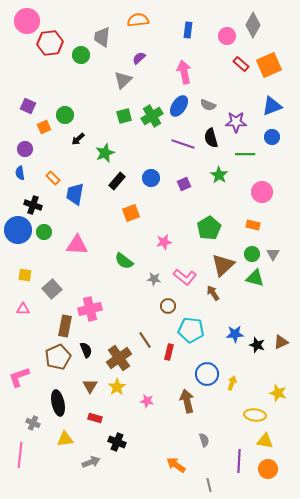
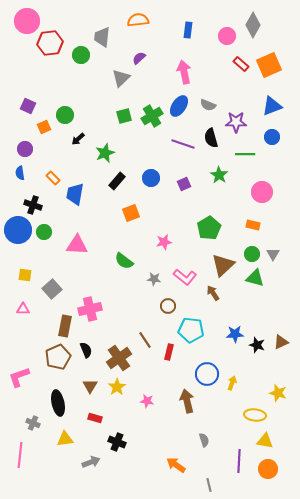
gray triangle at (123, 80): moved 2 px left, 2 px up
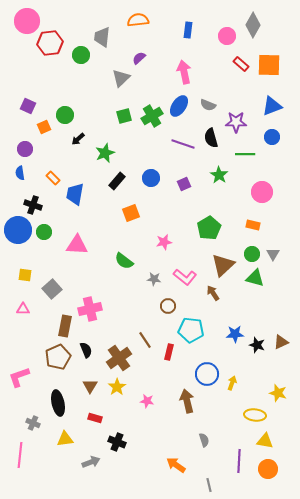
orange square at (269, 65): rotated 25 degrees clockwise
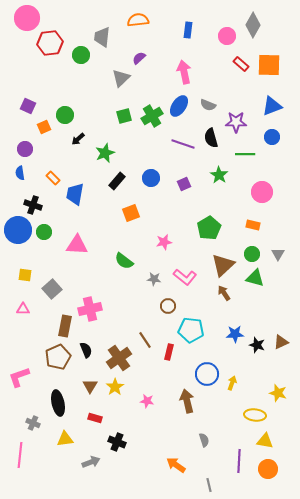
pink circle at (27, 21): moved 3 px up
gray triangle at (273, 254): moved 5 px right
brown arrow at (213, 293): moved 11 px right
yellow star at (117, 387): moved 2 px left
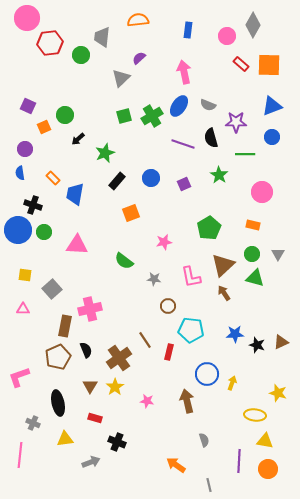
pink L-shape at (185, 277): moved 6 px right; rotated 40 degrees clockwise
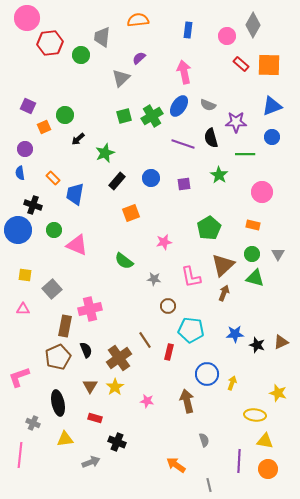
purple square at (184, 184): rotated 16 degrees clockwise
green circle at (44, 232): moved 10 px right, 2 px up
pink triangle at (77, 245): rotated 20 degrees clockwise
brown arrow at (224, 293): rotated 56 degrees clockwise
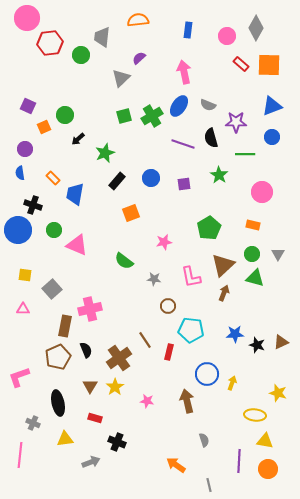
gray diamond at (253, 25): moved 3 px right, 3 px down
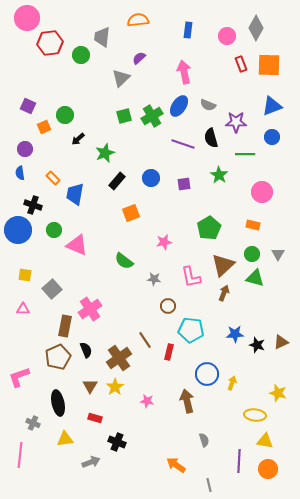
red rectangle at (241, 64): rotated 28 degrees clockwise
pink cross at (90, 309): rotated 20 degrees counterclockwise
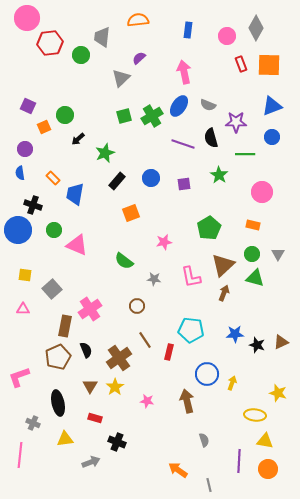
brown circle at (168, 306): moved 31 px left
orange arrow at (176, 465): moved 2 px right, 5 px down
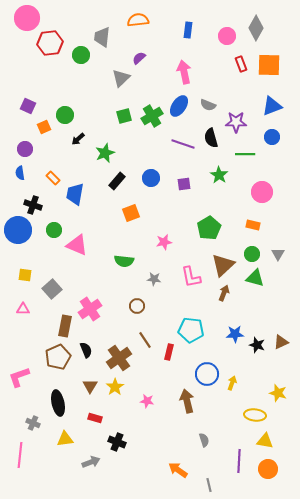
green semicircle at (124, 261): rotated 30 degrees counterclockwise
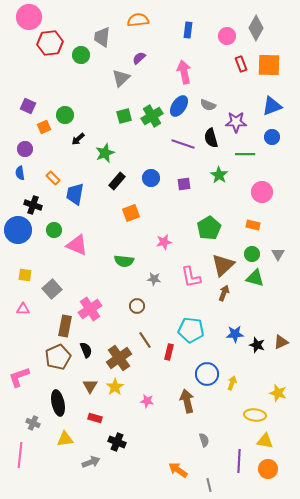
pink circle at (27, 18): moved 2 px right, 1 px up
